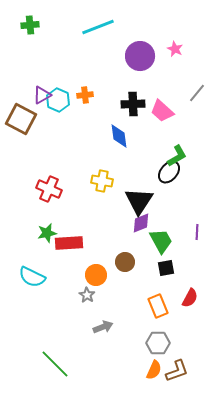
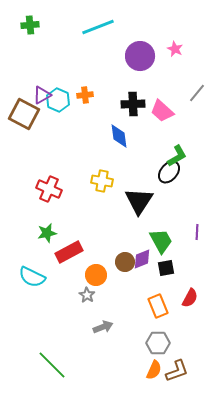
brown square: moved 3 px right, 5 px up
purple diamond: moved 1 px right, 36 px down
red rectangle: moved 9 px down; rotated 24 degrees counterclockwise
green line: moved 3 px left, 1 px down
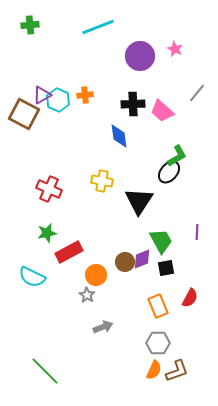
green line: moved 7 px left, 6 px down
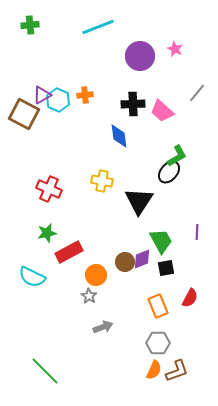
gray star: moved 2 px right, 1 px down
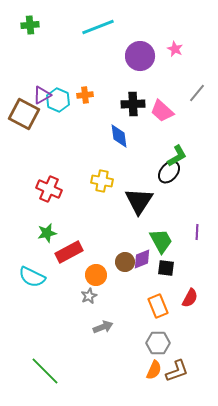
black square: rotated 18 degrees clockwise
gray star: rotated 14 degrees clockwise
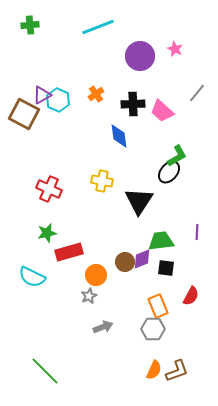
orange cross: moved 11 px right, 1 px up; rotated 28 degrees counterclockwise
green trapezoid: rotated 68 degrees counterclockwise
red rectangle: rotated 12 degrees clockwise
red semicircle: moved 1 px right, 2 px up
gray hexagon: moved 5 px left, 14 px up
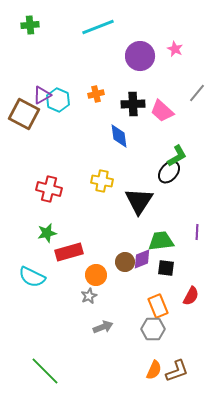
orange cross: rotated 21 degrees clockwise
red cross: rotated 10 degrees counterclockwise
